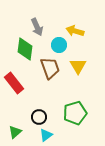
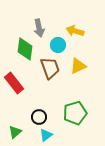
gray arrow: moved 2 px right, 1 px down; rotated 12 degrees clockwise
cyan circle: moved 1 px left
yellow triangle: rotated 36 degrees clockwise
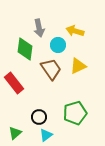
brown trapezoid: moved 1 px right, 1 px down; rotated 15 degrees counterclockwise
green triangle: moved 1 px down
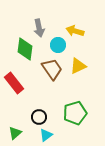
brown trapezoid: moved 1 px right
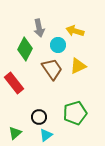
green diamond: rotated 20 degrees clockwise
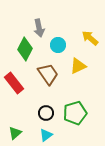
yellow arrow: moved 15 px right, 7 px down; rotated 24 degrees clockwise
brown trapezoid: moved 4 px left, 5 px down
black circle: moved 7 px right, 4 px up
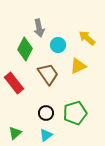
yellow arrow: moved 3 px left
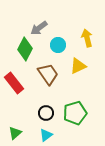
gray arrow: rotated 66 degrees clockwise
yellow arrow: rotated 36 degrees clockwise
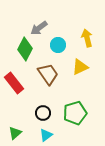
yellow triangle: moved 2 px right, 1 px down
black circle: moved 3 px left
